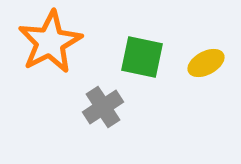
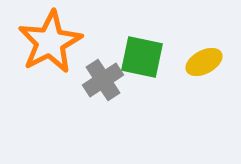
yellow ellipse: moved 2 px left, 1 px up
gray cross: moved 27 px up
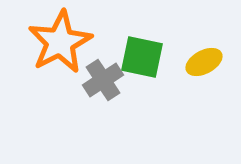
orange star: moved 10 px right
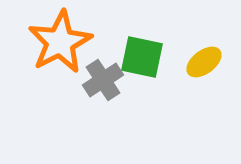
yellow ellipse: rotated 9 degrees counterclockwise
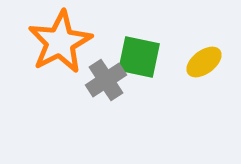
green square: moved 3 px left
gray cross: moved 3 px right
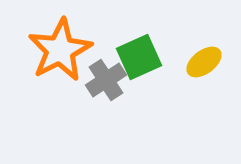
orange star: moved 8 px down
green square: rotated 36 degrees counterclockwise
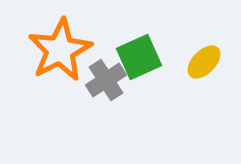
yellow ellipse: rotated 9 degrees counterclockwise
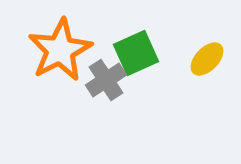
green square: moved 3 px left, 4 px up
yellow ellipse: moved 3 px right, 3 px up
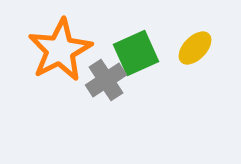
yellow ellipse: moved 12 px left, 11 px up
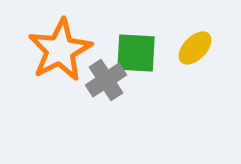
green square: rotated 27 degrees clockwise
